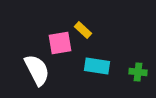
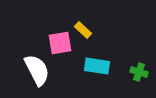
green cross: moved 1 px right; rotated 12 degrees clockwise
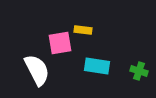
yellow rectangle: rotated 36 degrees counterclockwise
green cross: moved 1 px up
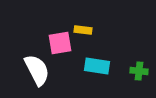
green cross: rotated 12 degrees counterclockwise
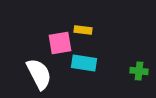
cyan rectangle: moved 13 px left, 3 px up
white semicircle: moved 2 px right, 4 px down
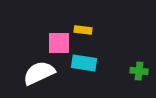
pink square: moved 1 px left; rotated 10 degrees clockwise
white semicircle: moved 1 px up; rotated 88 degrees counterclockwise
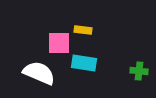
white semicircle: rotated 48 degrees clockwise
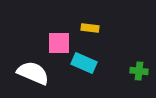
yellow rectangle: moved 7 px right, 2 px up
cyan rectangle: rotated 15 degrees clockwise
white semicircle: moved 6 px left
